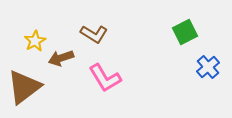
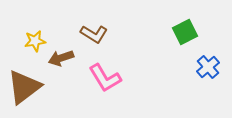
yellow star: rotated 20 degrees clockwise
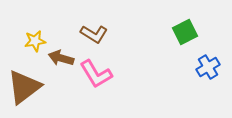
brown arrow: rotated 35 degrees clockwise
blue cross: rotated 10 degrees clockwise
pink L-shape: moved 9 px left, 4 px up
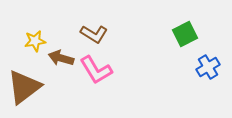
green square: moved 2 px down
pink L-shape: moved 4 px up
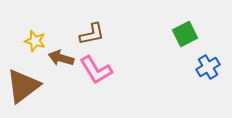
brown L-shape: moved 2 px left; rotated 44 degrees counterclockwise
yellow star: rotated 25 degrees clockwise
brown triangle: moved 1 px left, 1 px up
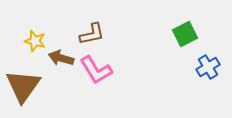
brown triangle: rotated 18 degrees counterclockwise
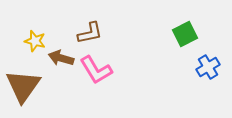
brown L-shape: moved 2 px left, 1 px up
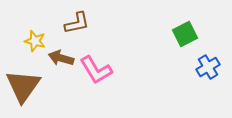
brown L-shape: moved 13 px left, 10 px up
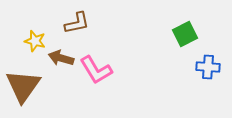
blue cross: rotated 35 degrees clockwise
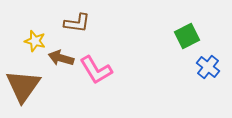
brown L-shape: rotated 20 degrees clockwise
green square: moved 2 px right, 2 px down
blue cross: rotated 35 degrees clockwise
